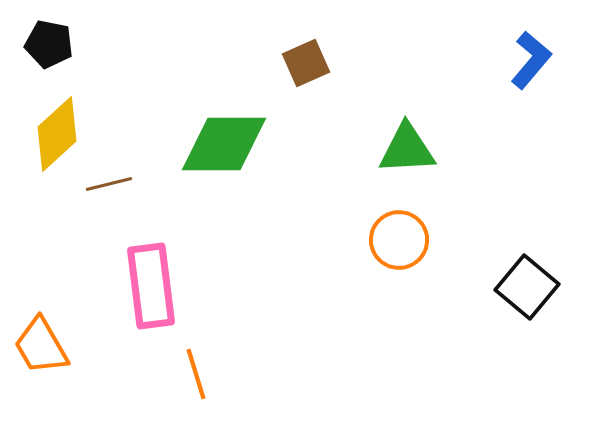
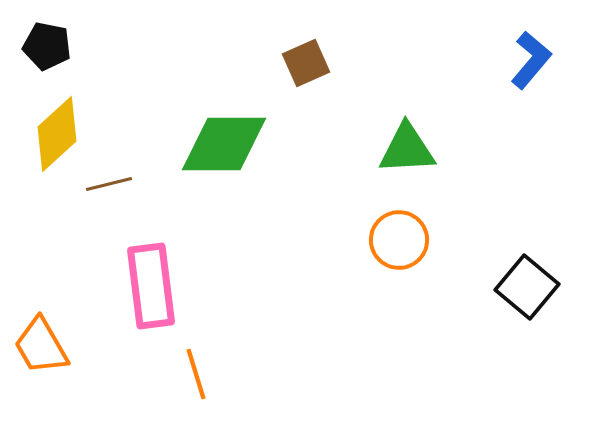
black pentagon: moved 2 px left, 2 px down
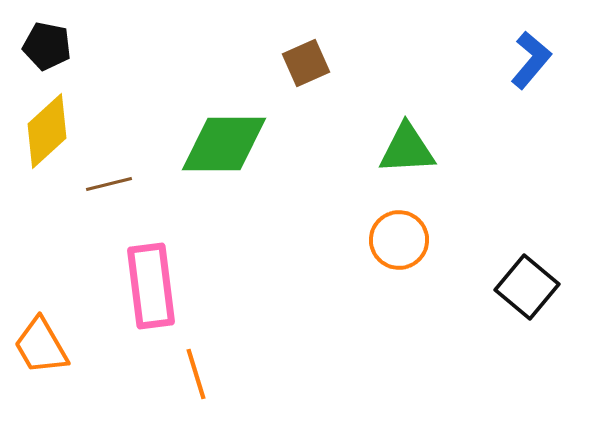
yellow diamond: moved 10 px left, 3 px up
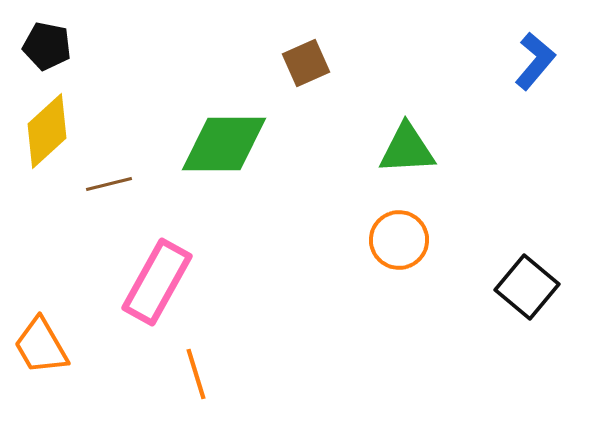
blue L-shape: moved 4 px right, 1 px down
pink rectangle: moved 6 px right, 4 px up; rotated 36 degrees clockwise
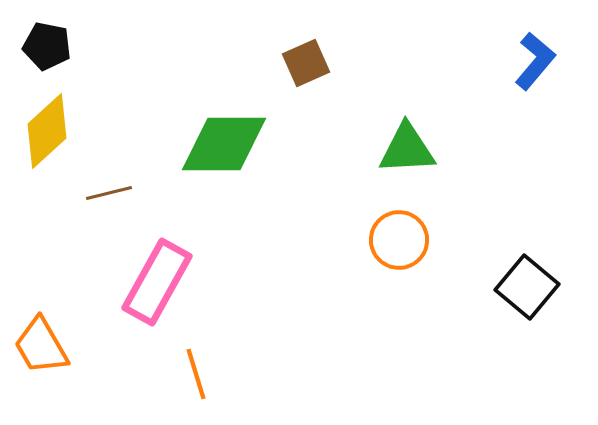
brown line: moved 9 px down
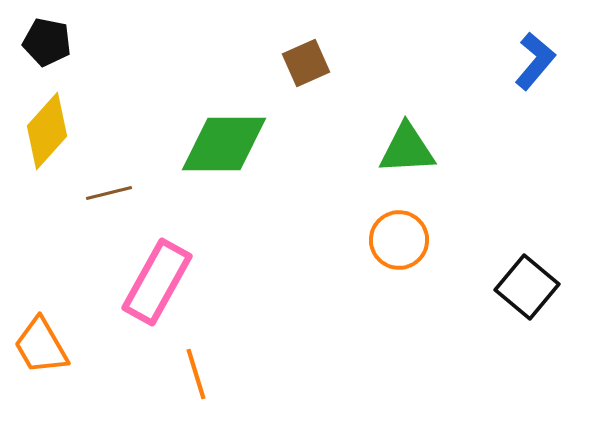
black pentagon: moved 4 px up
yellow diamond: rotated 6 degrees counterclockwise
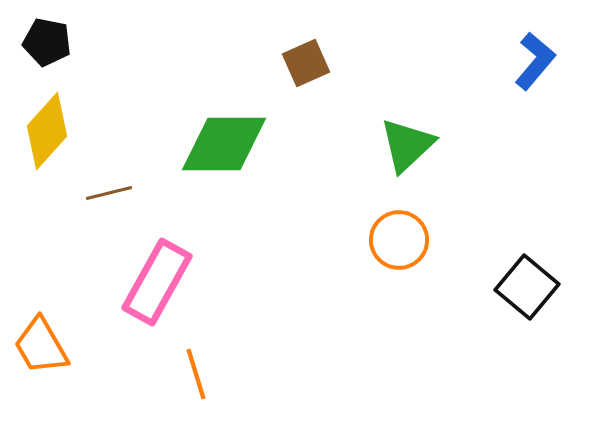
green triangle: moved 4 px up; rotated 40 degrees counterclockwise
